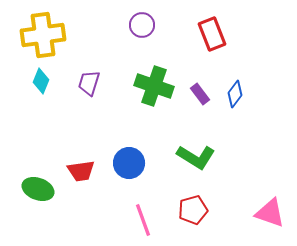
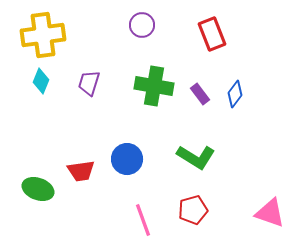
green cross: rotated 9 degrees counterclockwise
blue circle: moved 2 px left, 4 px up
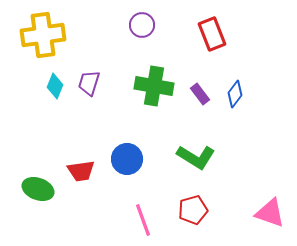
cyan diamond: moved 14 px right, 5 px down
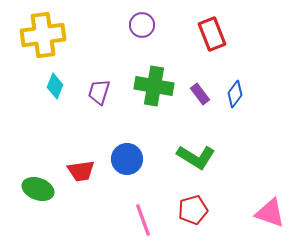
purple trapezoid: moved 10 px right, 9 px down
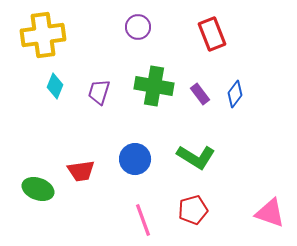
purple circle: moved 4 px left, 2 px down
blue circle: moved 8 px right
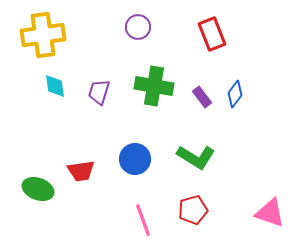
cyan diamond: rotated 30 degrees counterclockwise
purple rectangle: moved 2 px right, 3 px down
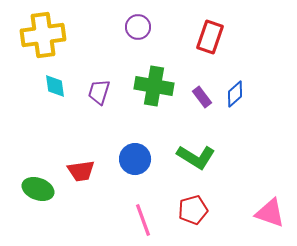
red rectangle: moved 2 px left, 3 px down; rotated 40 degrees clockwise
blue diamond: rotated 12 degrees clockwise
